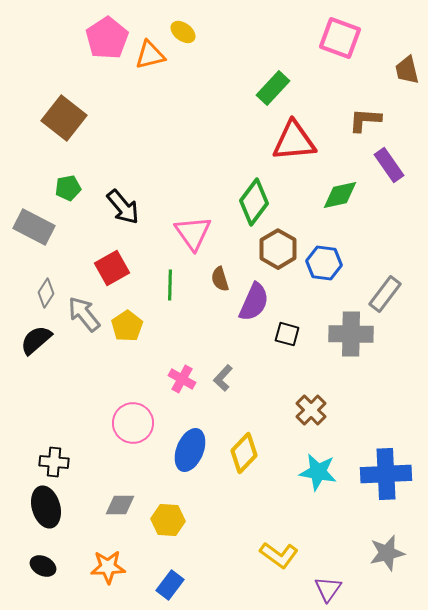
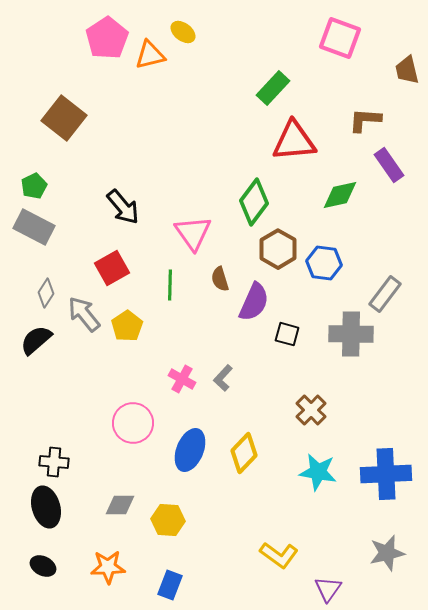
green pentagon at (68, 188): moved 34 px left, 2 px up; rotated 15 degrees counterclockwise
blue rectangle at (170, 585): rotated 16 degrees counterclockwise
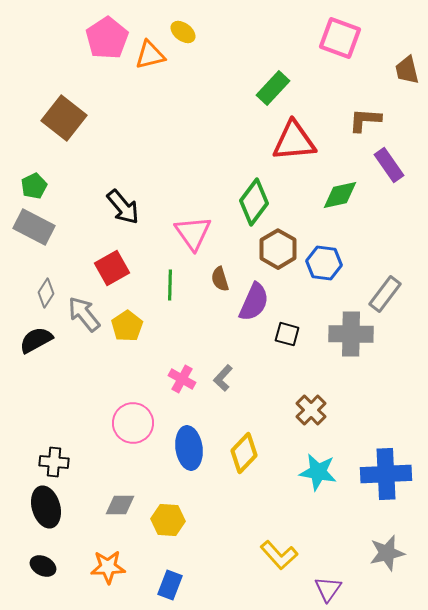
black semicircle at (36, 340): rotated 12 degrees clockwise
blue ellipse at (190, 450): moved 1 px left, 2 px up; rotated 30 degrees counterclockwise
yellow L-shape at (279, 555): rotated 12 degrees clockwise
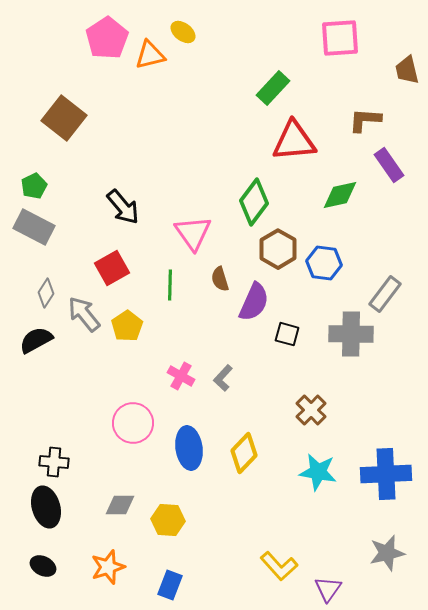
pink square at (340, 38): rotated 24 degrees counterclockwise
pink cross at (182, 379): moved 1 px left, 3 px up
yellow L-shape at (279, 555): moved 11 px down
orange star at (108, 567): rotated 16 degrees counterclockwise
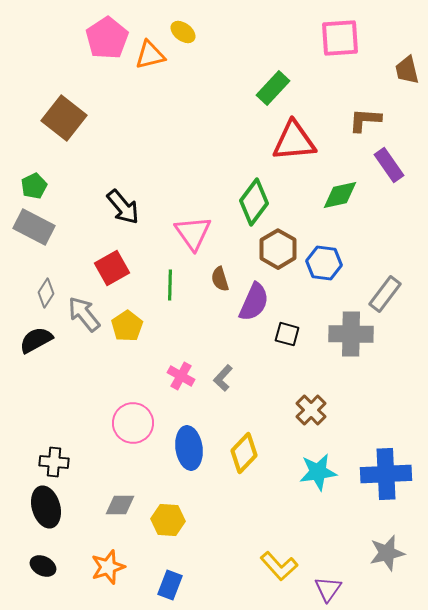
cyan star at (318, 472): rotated 18 degrees counterclockwise
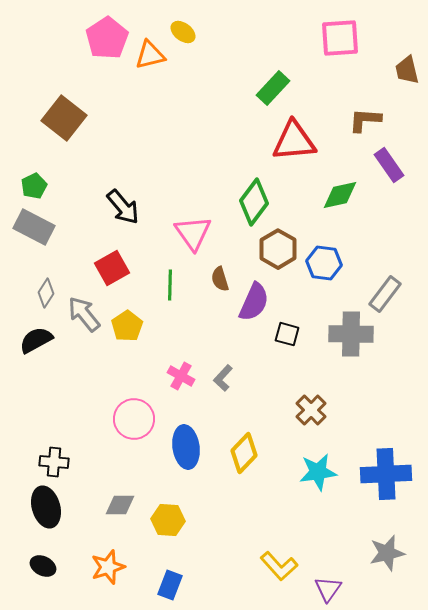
pink circle at (133, 423): moved 1 px right, 4 px up
blue ellipse at (189, 448): moved 3 px left, 1 px up
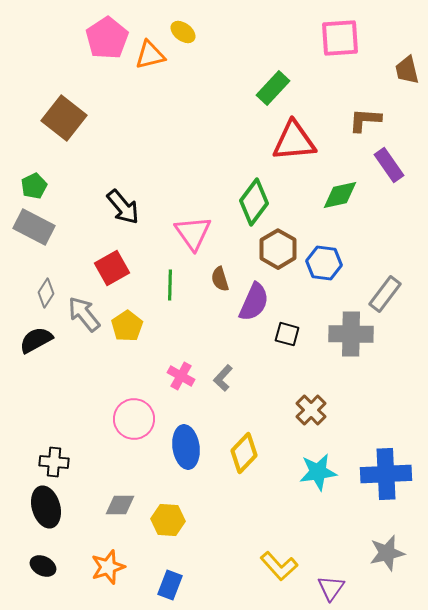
purple triangle at (328, 589): moved 3 px right, 1 px up
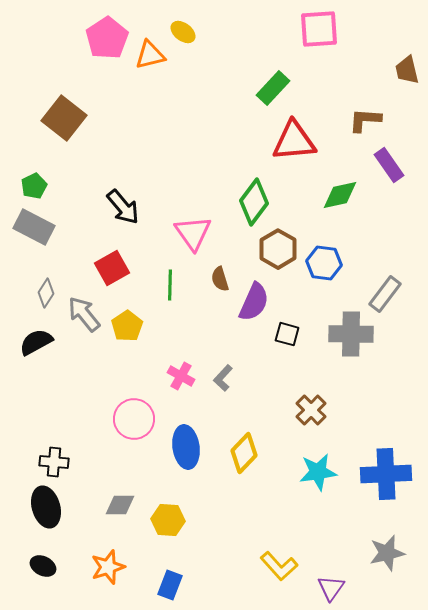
pink square at (340, 38): moved 21 px left, 9 px up
black semicircle at (36, 340): moved 2 px down
